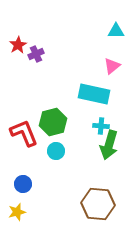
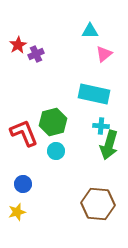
cyan triangle: moved 26 px left
pink triangle: moved 8 px left, 12 px up
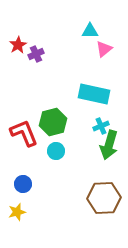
pink triangle: moved 5 px up
cyan cross: rotated 28 degrees counterclockwise
brown hexagon: moved 6 px right, 6 px up; rotated 8 degrees counterclockwise
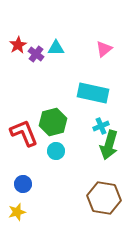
cyan triangle: moved 34 px left, 17 px down
purple cross: rotated 28 degrees counterclockwise
cyan rectangle: moved 1 px left, 1 px up
brown hexagon: rotated 12 degrees clockwise
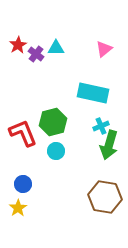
red L-shape: moved 1 px left
brown hexagon: moved 1 px right, 1 px up
yellow star: moved 1 px right, 4 px up; rotated 18 degrees counterclockwise
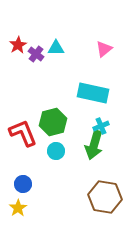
green arrow: moved 15 px left
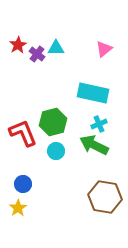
purple cross: moved 1 px right
cyan cross: moved 2 px left, 2 px up
green arrow: rotated 100 degrees clockwise
